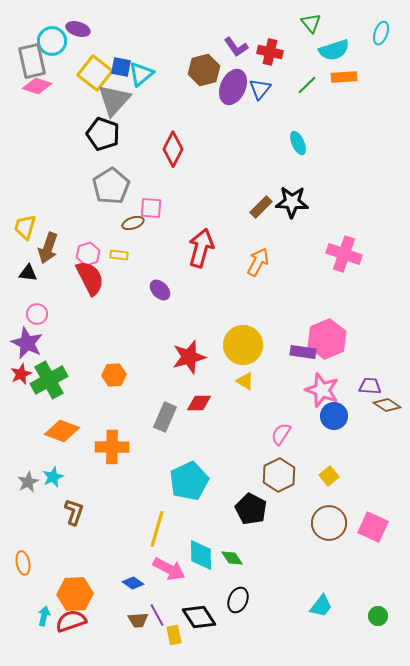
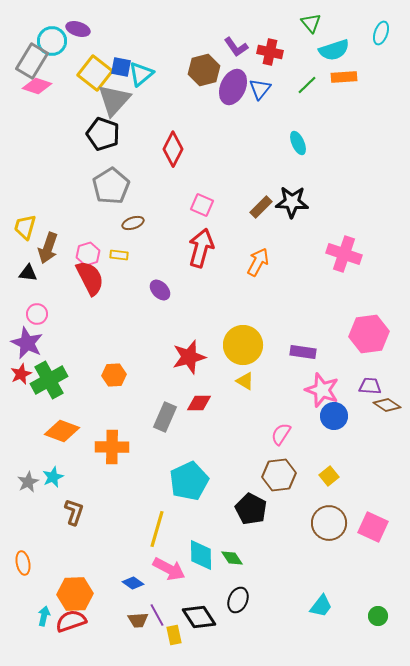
gray rectangle at (32, 61): rotated 44 degrees clockwise
pink square at (151, 208): moved 51 px right, 3 px up; rotated 20 degrees clockwise
pink hexagon at (327, 339): moved 42 px right, 5 px up; rotated 15 degrees clockwise
brown hexagon at (279, 475): rotated 20 degrees clockwise
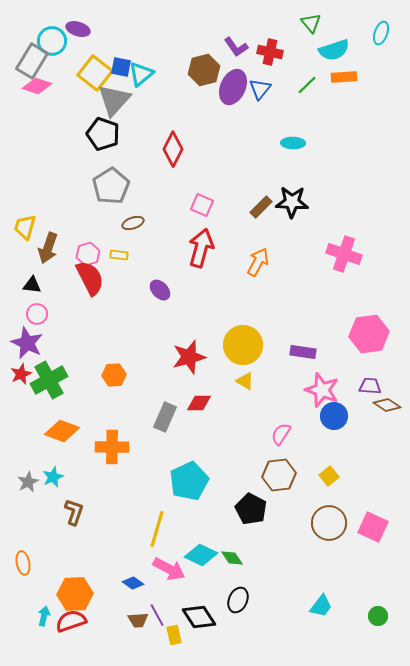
cyan ellipse at (298, 143): moved 5 px left; rotated 65 degrees counterclockwise
black triangle at (28, 273): moved 4 px right, 12 px down
cyan diamond at (201, 555): rotated 64 degrees counterclockwise
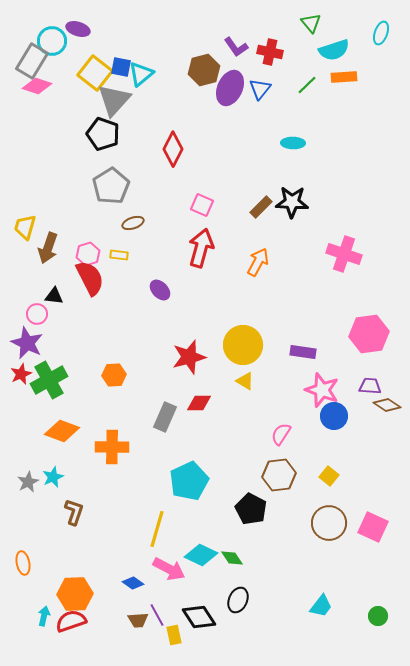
purple ellipse at (233, 87): moved 3 px left, 1 px down
black triangle at (32, 285): moved 22 px right, 11 px down
yellow square at (329, 476): rotated 12 degrees counterclockwise
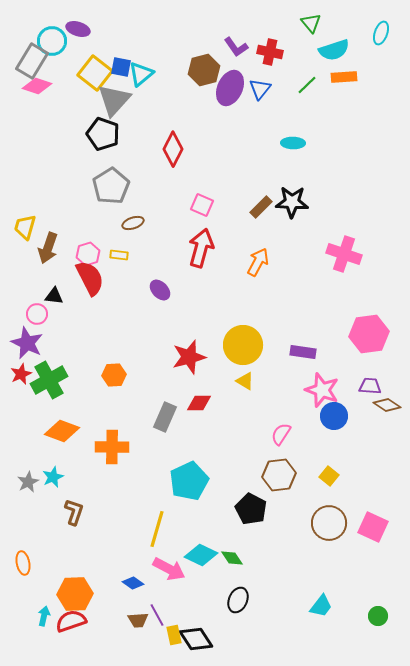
black diamond at (199, 617): moved 3 px left, 22 px down
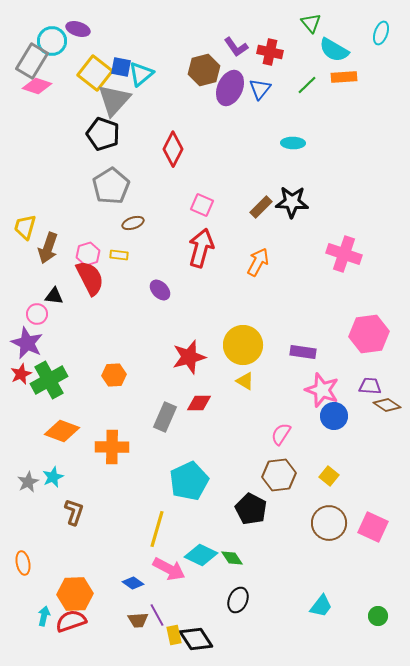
cyan semicircle at (334, 50): rotated 48 degrees clockwise
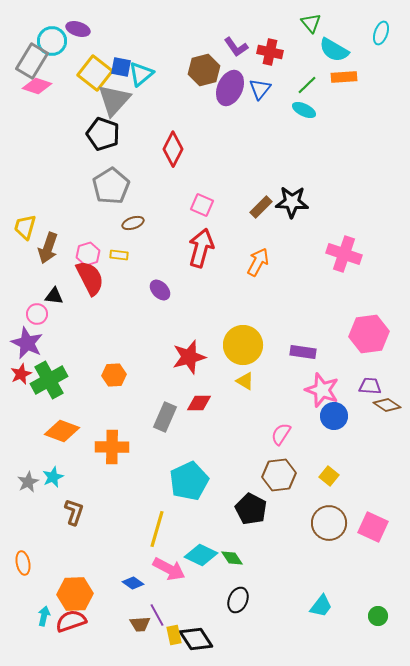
cyan ellipse at (293, 143): moved 11 px right, 33 px up; rotated 25 degrees clockwise
brown trapezoid at (138, 620): moved 2 px right, 4 px down
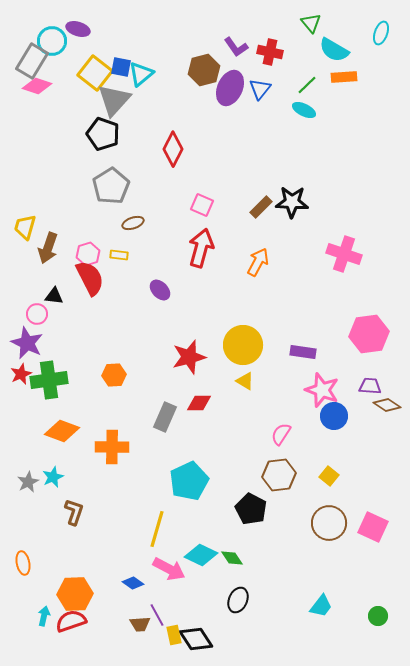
green cross at (49, 380): rotated 21 degrees clockwise
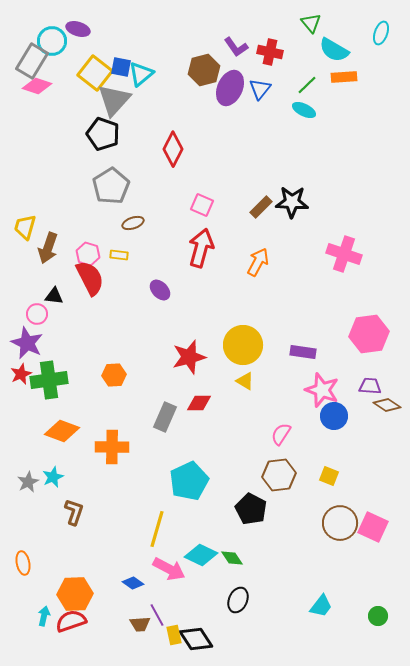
pink hexagon at (88, 254): rotated 25 degrees counterclockwise
yellow square at (329, 476): rotated 18 degrees counterclockwise
brown circle at (329, 523): moved 11 px right
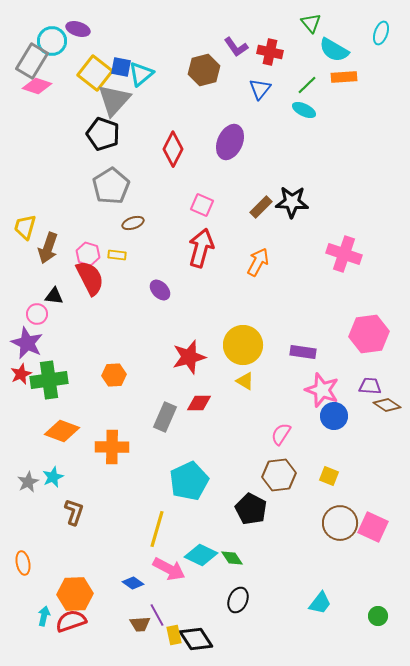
purple ellipse at (230, 88): moved 54 px down
yellow rectangle at (119, 255): moved 2 px left
cyan trapezoid at (321, 606): moved 1 px left, 3 px up
